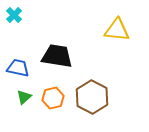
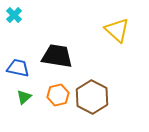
yellow triangle: rotated 36 degrees clockwise
orange hexagon: moved 5 px right, 3 px up
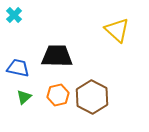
black trapezoid: rotated 8 degrees counterclockwise
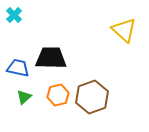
yellow triangle: moved 7 px right
black trapezoid: moved 6 px left, 2 px down
brown hexagon: rotated 12 degrees clockwise
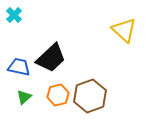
black trapezoid: rotated 136 degrees clockwise
blue trapezoid: moved 1 px right, 1 px up
brown hexagon: moved 2 px left, 1 px up
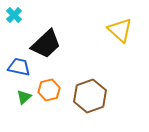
yellow triangle: moved 4 px left
black trapezoid: moved 5 px left, 14 px up
orange hexagon: moved 9 px left, 5 px up
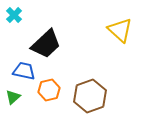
blue trapezoid: moved 5 px right, 4 px down
green triangle: moved 11 px left
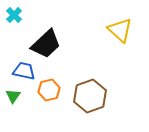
green triangle: moved 1 px up; rotated 14 degrees counterclockwise
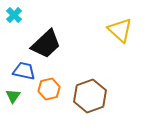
orange hexagon: moved 1 px up
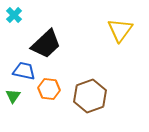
yellow triangle: rotated 24 degrees clockwise
orange hexagon: rotated 20 degrees clockwise
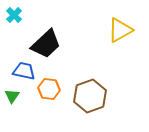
yellow triangle: rotated 24 degrees clockwise
green triangle: moved 1 px left
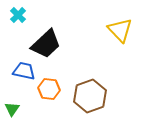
cyan cross: moved 4 px right
yellow triangle: rotated 44 degrees counterclockwise
green triangle: moved 13 px down
